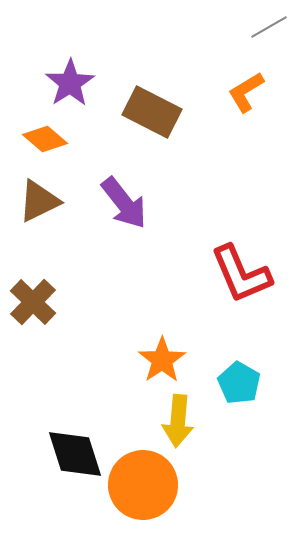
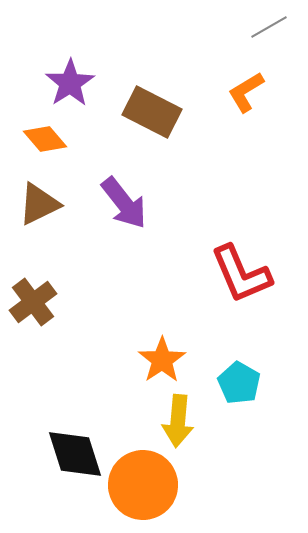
orange diamond: rotated 9 degrees clockwise
brown triangle: moved 3 px down
brown cross: rotated 9 degrees clockwise
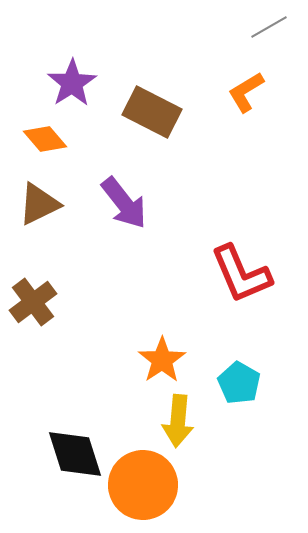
purple star: moved 2 px right
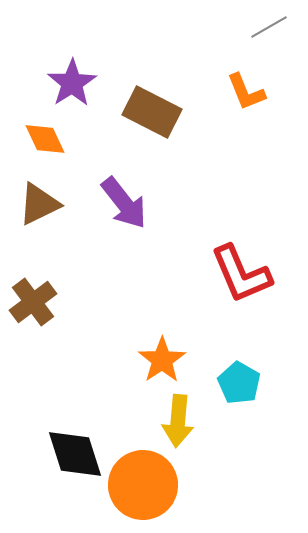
orange L-shape: rotated 81 degrees counterclockwise
orange diamond: rotated 15 degrees clockwise
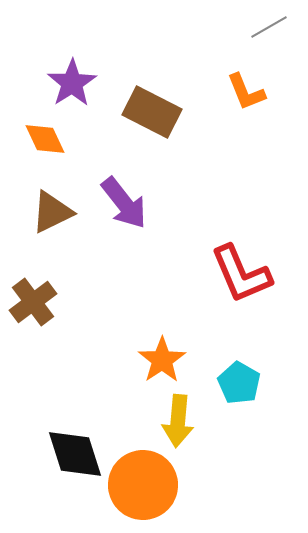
brown triangle: moved 13 px right, 8 px down
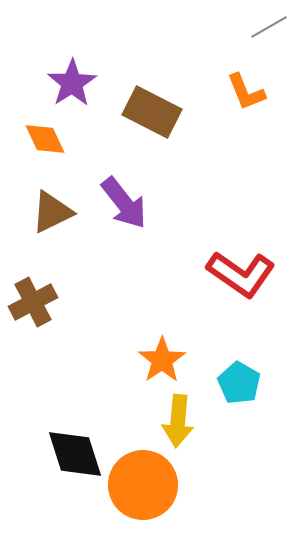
red L-shape: rotated 32 degrees counterclockwise
brown cross: rotated 9 degrees clockwise
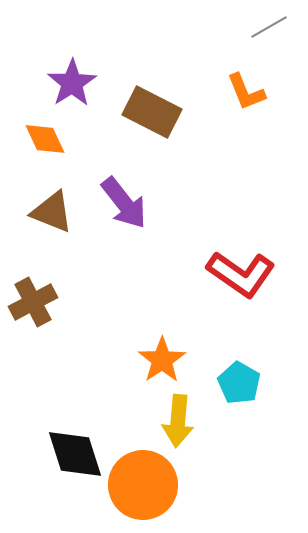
brown triangle: rotated 48 degrees clockwise
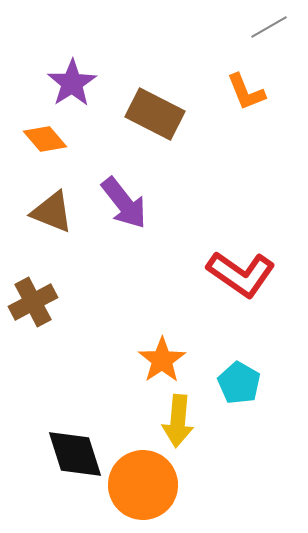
brown rectangle: moved 3 px right, 2 px down
orange diamond: rotated 15 degrees counterclockwise
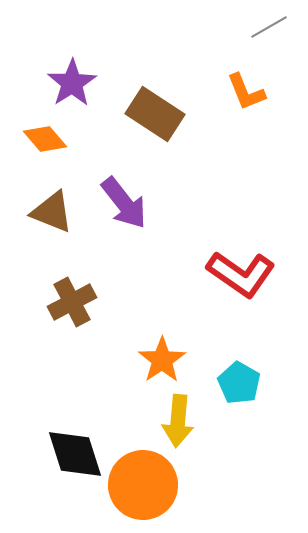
brown rectangle: rotated 6 degrees clockwise
brown cross: moved 39 px right
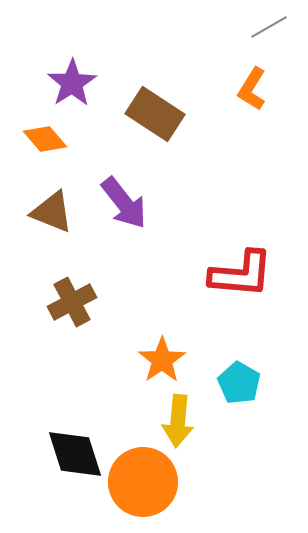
orange L-shape: moved 6 px right, 3 px up; rotated 54 degrees clockwise
red L-shape: rotated 30 degrees counterclockwise
orange circle: moved 3 px up
